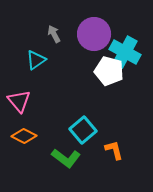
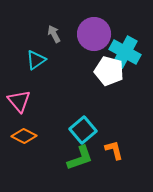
green L-shape: moved 14 px right; rotated 56 degrees counterclockwise
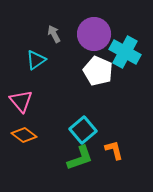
white pentagon: moved 11 px left; rotated 8 degrees clockwise
pink triangle: moved 2 px right
orange diamond: moved 1 px up; rotated 10 degrees clockwise
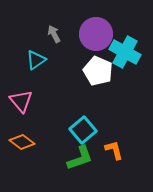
purple circle: moved 2 px right
orange diamond: moved 2 px left, 7 px down
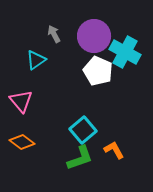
purple circle: moved 2 px left, 2 px down
orange L-shape: rotated 15 degrees counterclockwise
